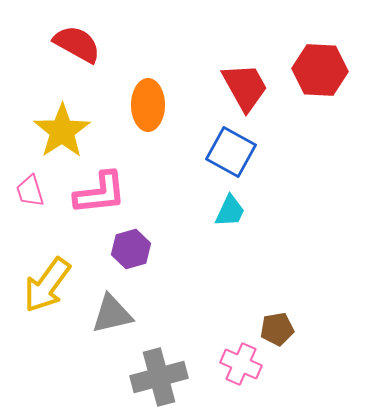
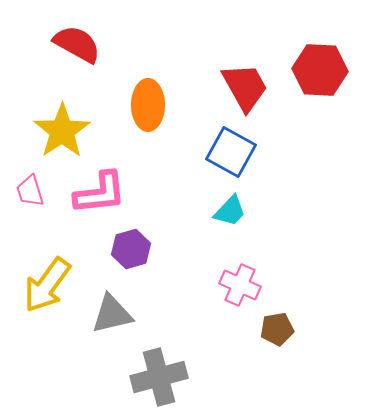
cyan trapezoid: rotated 18 degrees clockwise
pink cross: moved 1 px left, 79 px up
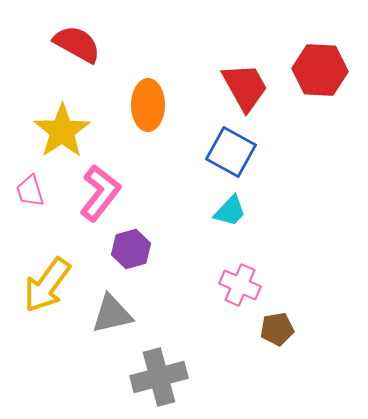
pink L-shape: rotated 46 degrees counterclockwise
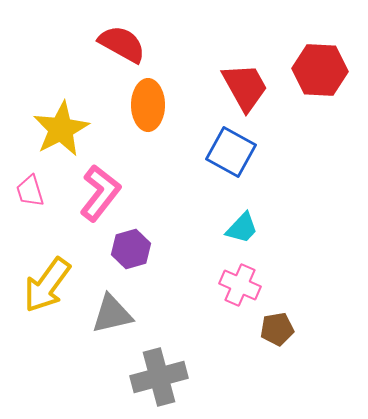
red semicircle: moved 45 px right
yellow star: moved 1 px left, 2 px up; rotated 6 degrees clockwise
cyan trapezoid: moved 12 px right, 17 px down
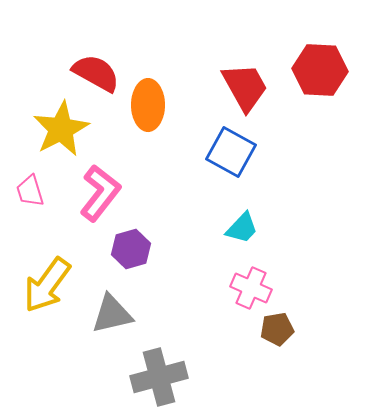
red semicircle: moved 26 px left, 29 px down
pink cross: moved 11 px right, 3 px down
